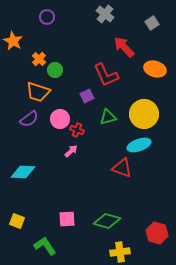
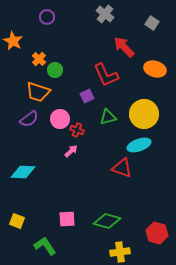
gray square: rotated 24 degrees counterclockwise
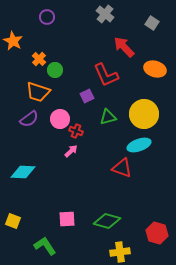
red cross: moved 1 px left, 1 px down
yellow square: moved 4 px left
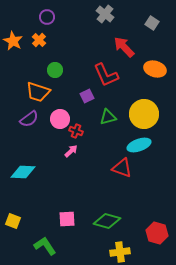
orange cross: moved 19 px up
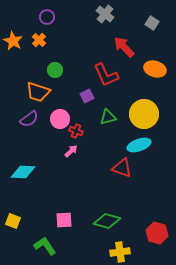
pink square: moved 3 px left, 1 px down
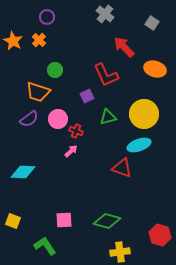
pink circle: moved 2 px left
red hexagon: moved 3 px right, 2 px down
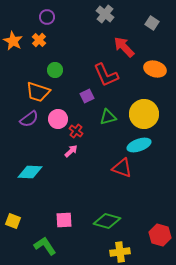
red cross: rotated 16 degrees clockwise
cyan diamond: moved 7 px right
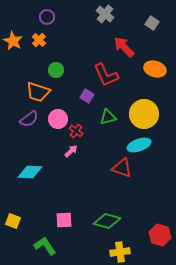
green circle: moved 1 px right
purple square: rotated 32 degrees counterclockwise
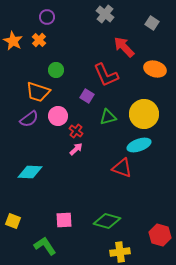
pink circle: moved 3 px up
pink arrow: moved 5 px right, 2 px up
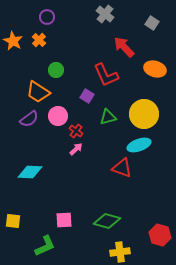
orange trapezoid: rotated 15 degrees clockwise
yellow square: rotated 14 degrees counterclockwise
green L-shape: rotated 100 degrees clockwise
